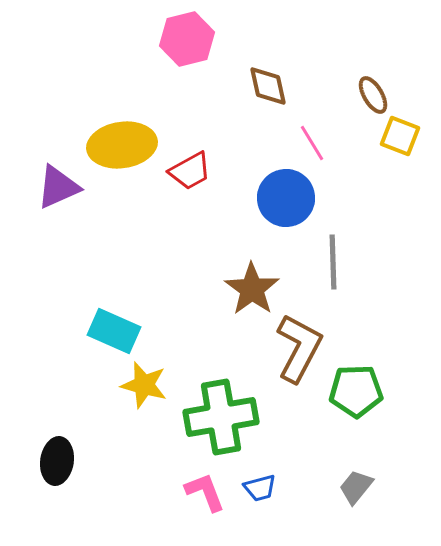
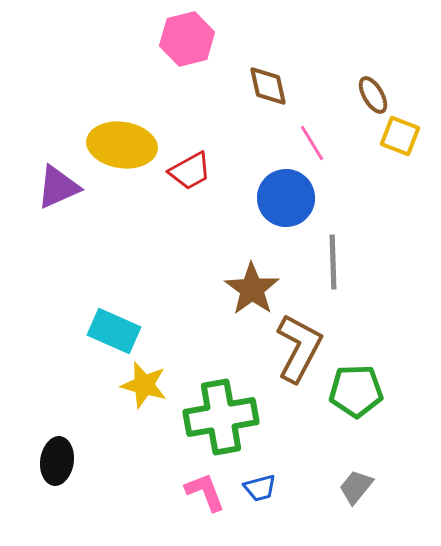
yellow ellipse: rotated 16 degrees clockwise
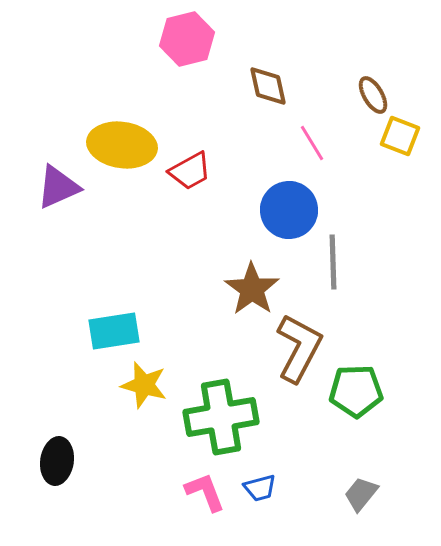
blue circle: moved 3 px right, 12 px down
cyan rectangle: rotated 33 degrees counterclockwise
gray trapezoid: moved 5 px right, 7 px down
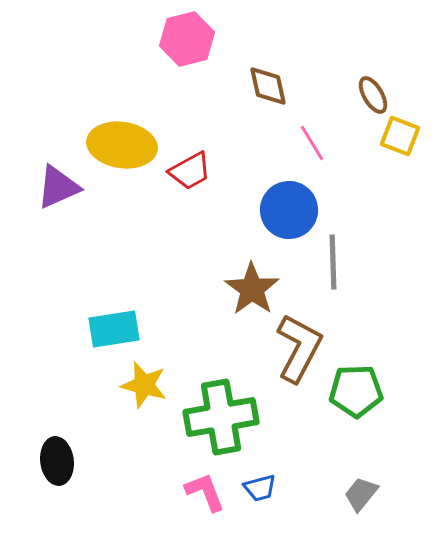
cyan rectangle: moved 2 px up
black ellipse: rotated 15 degrees counterclockwise
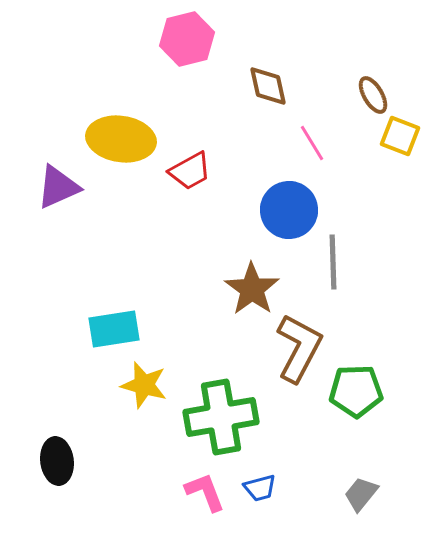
yellow ellipse: moved 1 px left, 6 px up
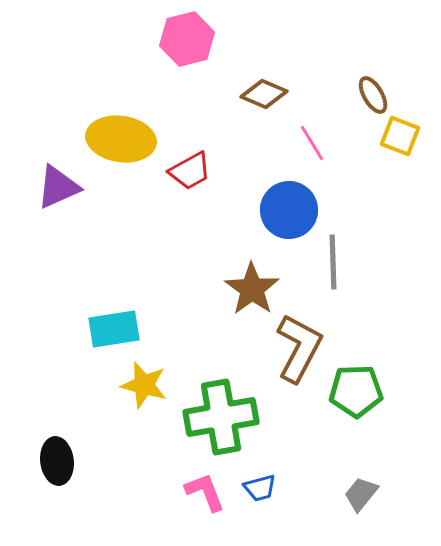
brown diamond: moved 4 px left, 8 px down; rotated 54 degrees counterclockwise
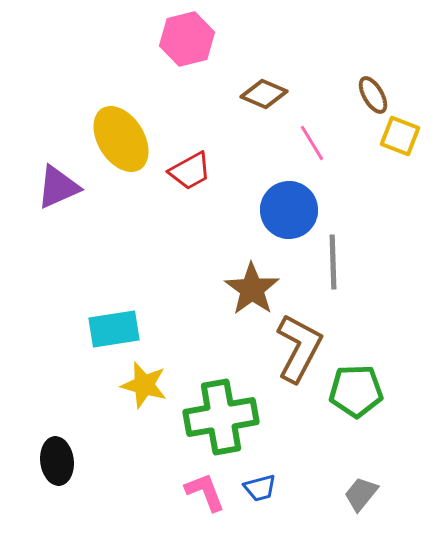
yellow ellipse: rotated 50 degrees clockwise
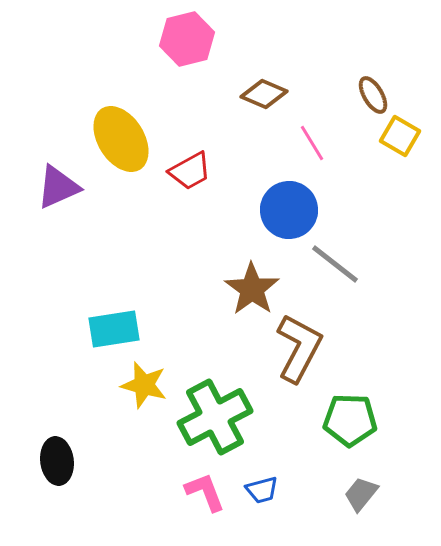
yellow square: rotated 9 degrees clockwise
gray line: moved 2 px right, 2 px down; rotated 50 degrees counterclockwise
green pentagon: moved 6 px left, 29 px down; rotated 4 degrees clockwise
green cross: moved 6 px left; rotated 18 degrees counterclockwise
blue trapezoid: moved 2 px right, 2 px down
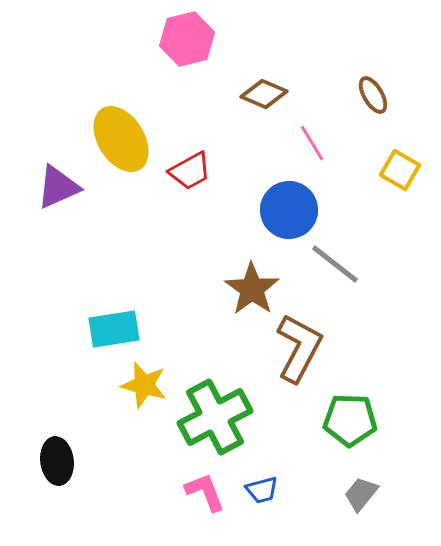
yellow square: moved 34 px down
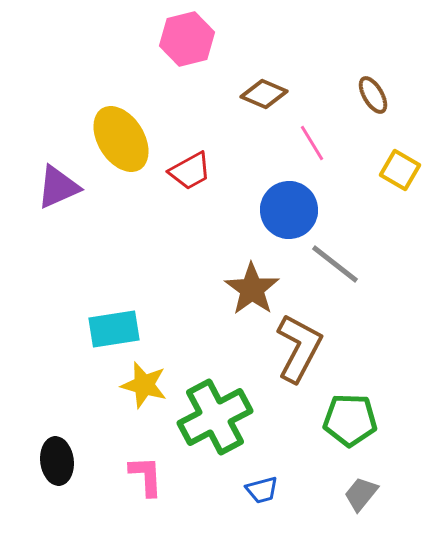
pink L-shape: moved 59 px left, 16 px up; rotated 18 degrees clockwise
